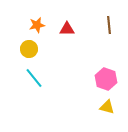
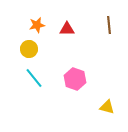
pink hexagon: moved 31 px left
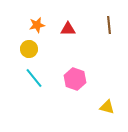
red triangle: moved 1 px right
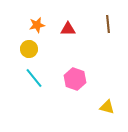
brown line: moved 1 px left, 1 px up
